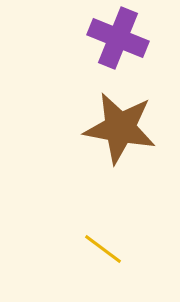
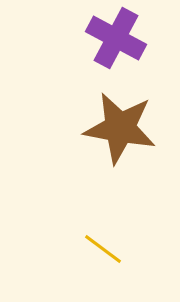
purple cross: moved 2 px left; rotated 6 degrees clockwise
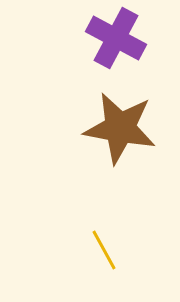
yellow line: moved 1 px right, 1 px down; rotated 24 degrees clockwise
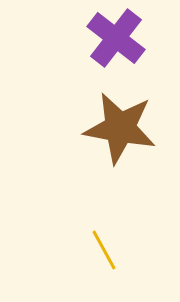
purple cross: rotated 10 degrees clockwise
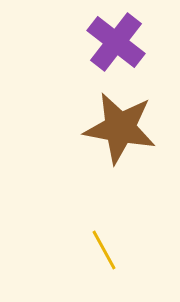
purple cross: moved 4 px down
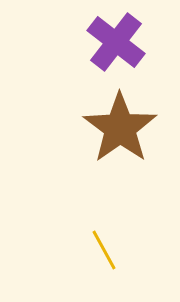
brown star: rotated 26 degrees clockwise
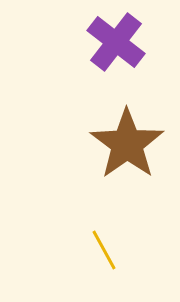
brown star: moved 7 px right, 16 px down
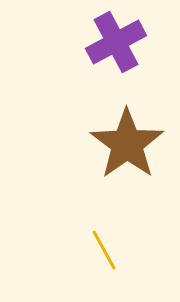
purple cross: rotated 24 degrees clockwise
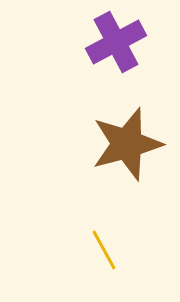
brown star: rotated 20 degrees clockwise
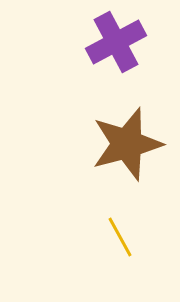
yellow line: moved 16 px right, 13 px up
